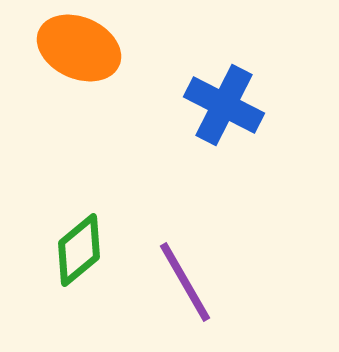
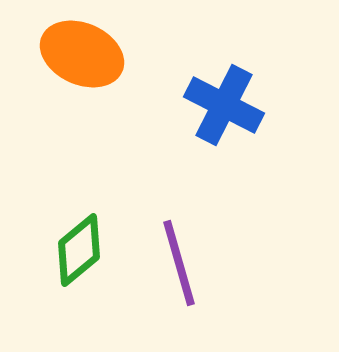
orange ellipse: moved 3 px right, 6 px down
purple line: moved 6 px left, 19 px up; rotated 14 degrees clockwise
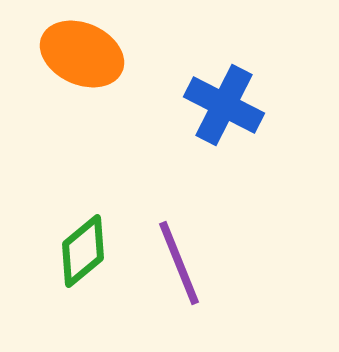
green diamond: moved 4 px right, 1 px down
purple line: rotated 6 degrees counterclockwise
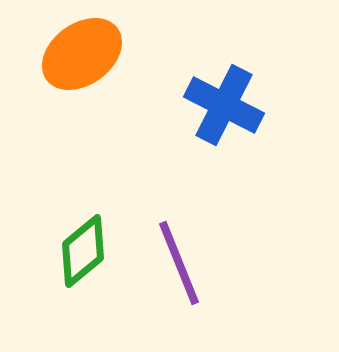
orange ellipse: rotated 60 degrees counterclockwise
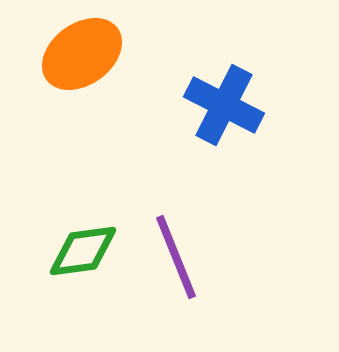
green diamond: rotated 32 degrees clockwise
purple line: moved 3 px left, 6 px up
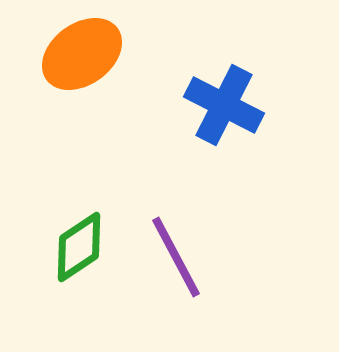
green diamond: moved 4 px left, 4 px up; rotated 26 degrees counterclockwise
purple line: rotated 6 degrees counterclockwise
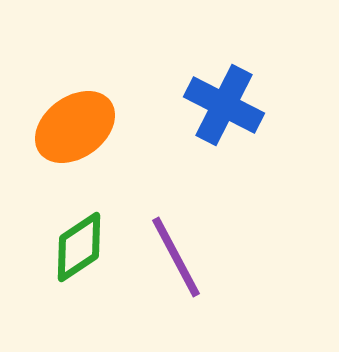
orange ellipse: moved 7 px left, 73 px down
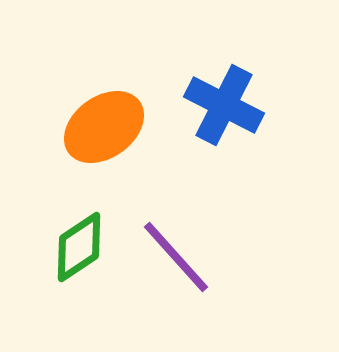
orange ellipse: moved 29 px right
purple line: rotated 14 degrees counterclockwise
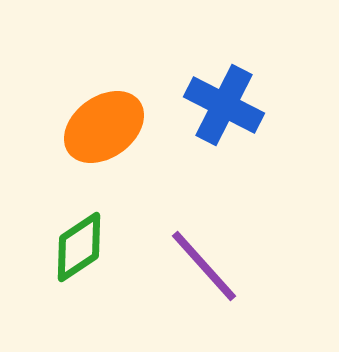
purple line: moved 28 px right, 9 px down
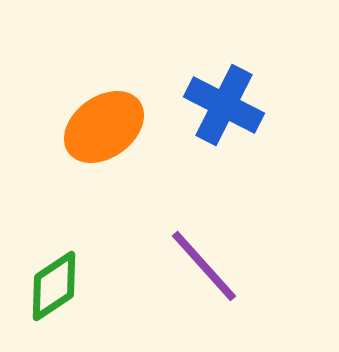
green diamond: moved 25 px left, 39 px down
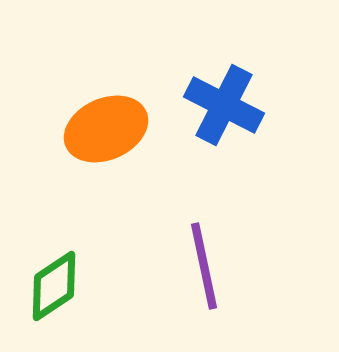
orange ellipse: moved 2 px right, 2 px down; rotated 12 degrees clockwise
purple line: rotated 30 degrees clockwise
